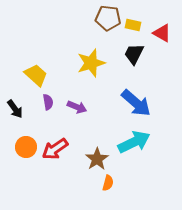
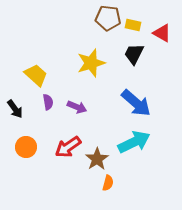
red arrow: moved 13 px right, 2 px up
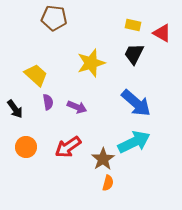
brown pentagon: moved 54 px left
brown star: moved 6 px right
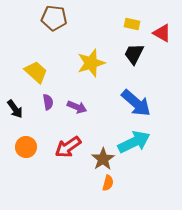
yellow rectangle: moved 1 px left, 1 px up
yellow trapezoid: moved 3 px up
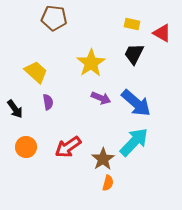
yellow star: rotated 16 degrees counterclockwise
purple arrow: moved 24 px right, 9 px up
cyan arrow: rotated 20 degrees counterclockwise
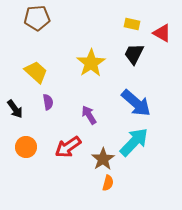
brown pentagon: moved 17 px left; rotated 10 degrees counterclockwise
purple arrow: moved 12 px left, 17 px down; rotated 144 degrees counterclockwise
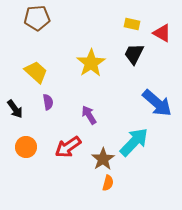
blue arrow: moved 21 px right
